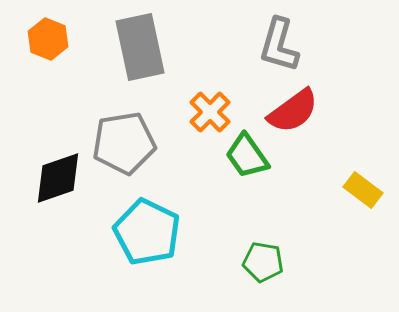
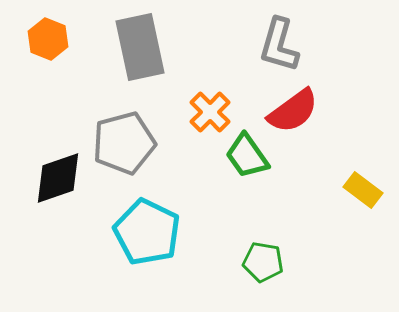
gray pentagon: rotated 6 degrees counterclockwise
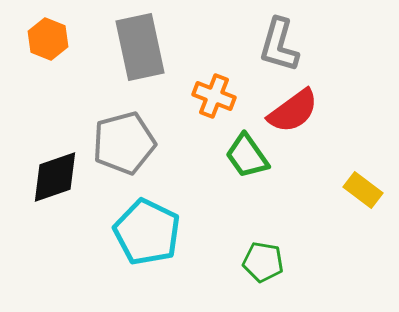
orange cross: moved 4 px right, 16 px up; rotated 24 degrees counterclockwise
black diamond: moved 3 px left, 1 px up
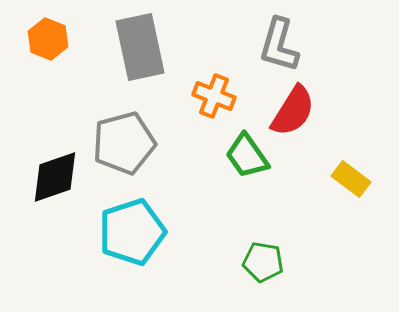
red semicircle: rotated 22 degrees counterclockwise
yellow rectangle: moved 12 px left, 11 px up
cyan pentagon: moved 15 px left; rotated 28 degrees clockwise
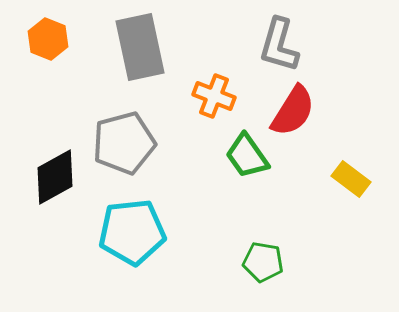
black diamond: rotated 10 degrees counterclockwise
cyan pentagon: rotated 12 degrees clockwise
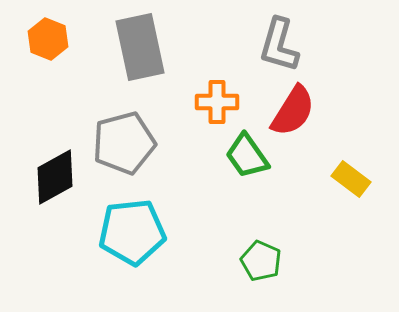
orange cross: moved 3 px right, 6 px down; rotated 21 degrees counterclockwise
green pentagon: moved 2 px left, 1 px up; rotated 15 degrees clockwise
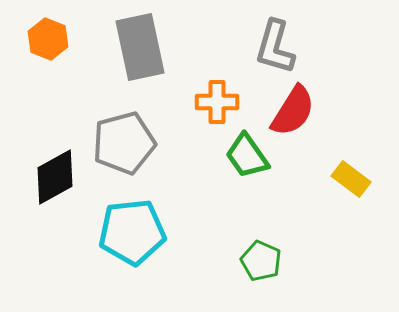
gray L-shape: moved 4 px left, 2 px down
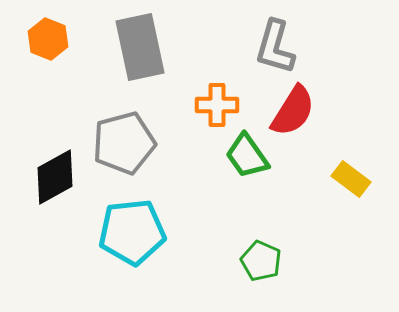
orange cross: moved 3 px down
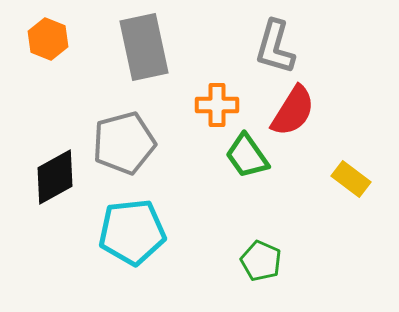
gray rectangle: moved 4 px right
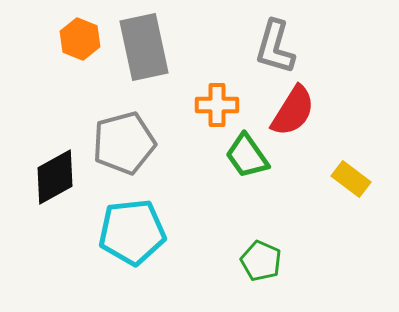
orange hexagon: moved 32 px right
